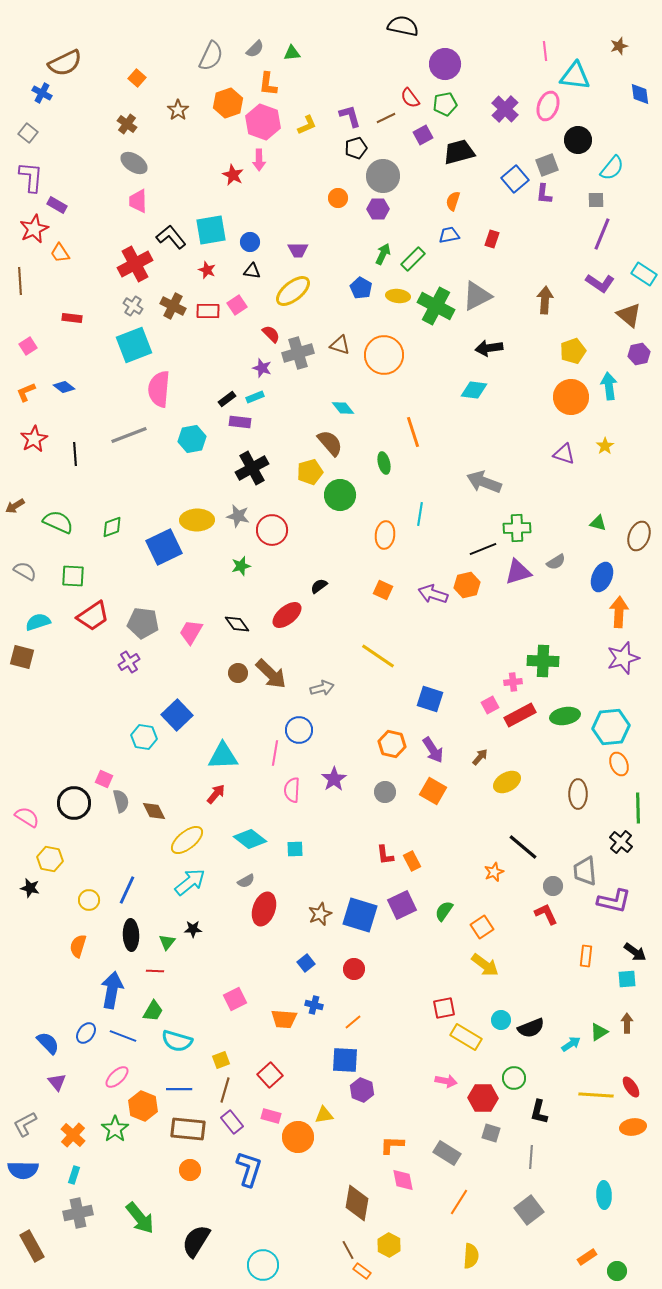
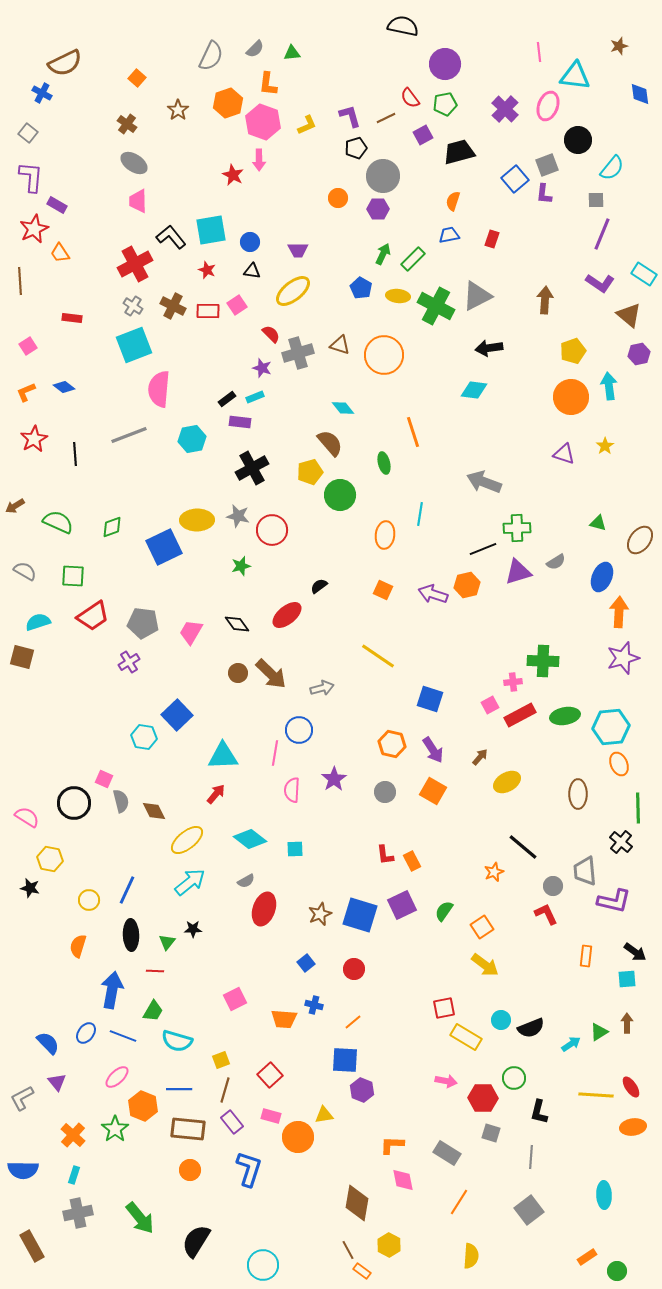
pink line at (545, 51): moved 6 px left, 1 px down
brown ellipse at (639, 536): moved 1 px right, 4 px down; rotated 16 degrees clockwise
gray L-shape at (25, 1124): moved 3 px left, 26 px up
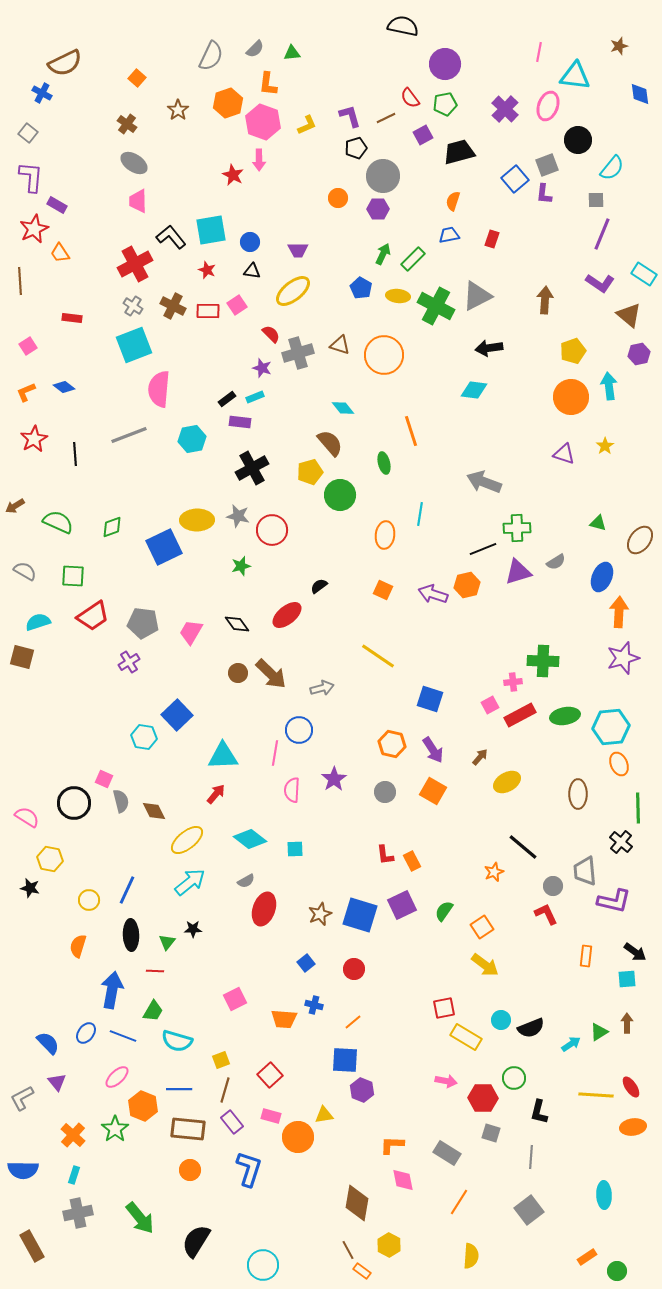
pink line at (539, 52): rotated 18 degrees clockwise
orange line at (413, 432): moved 2 px left, 1 px up
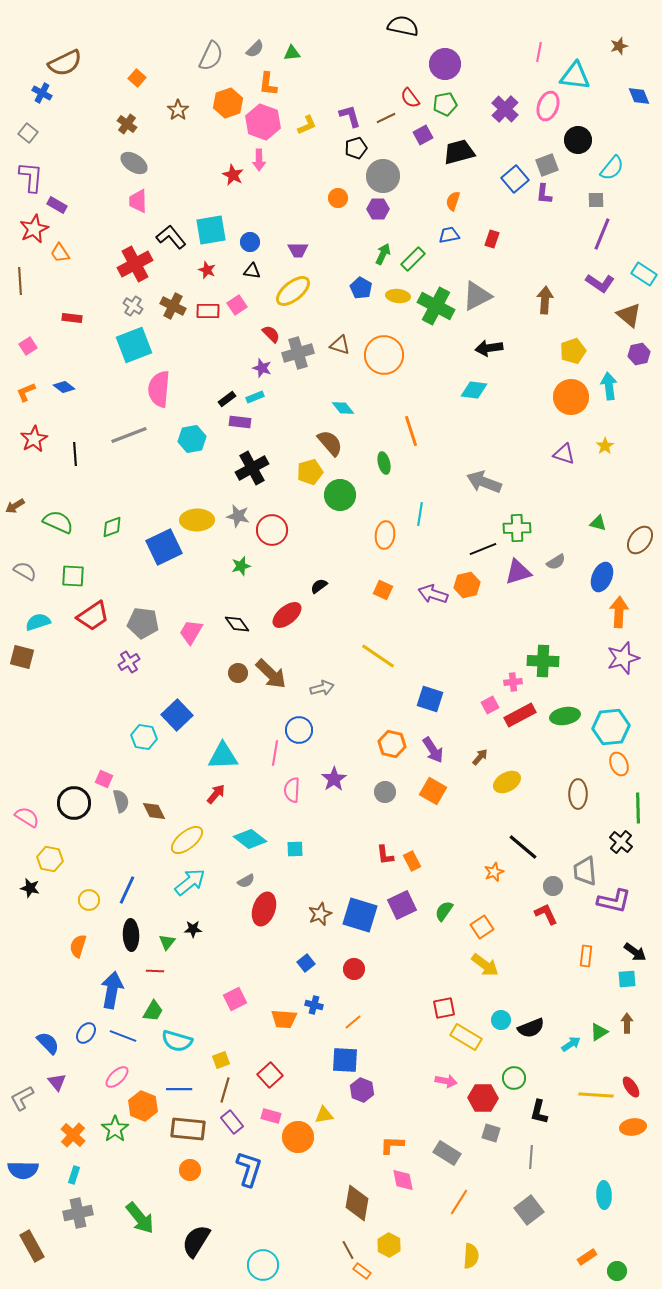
blue diamond at (640, 94): moved 1 px left, 2 px down; rotated 15 degrees counterclockwise
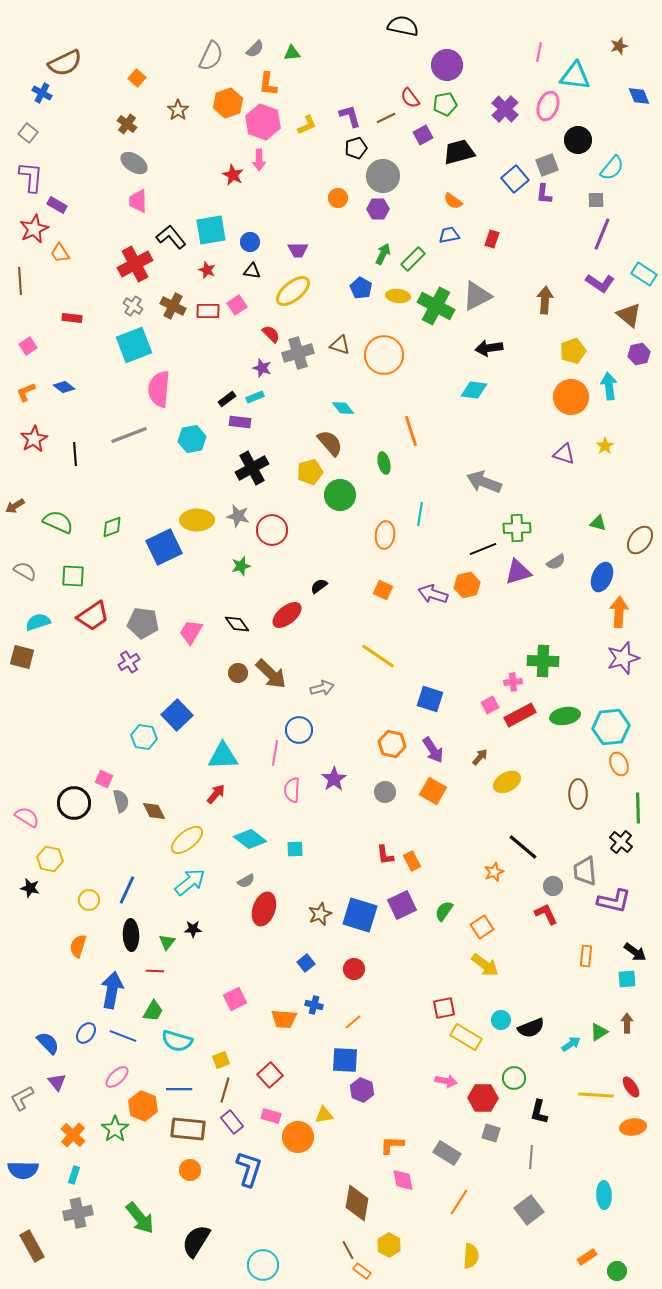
purple circle at (445, 64): moved 2 px right, 1 px down
orange semicircle at (453, 201): rotated 72 degrees counterclockwise
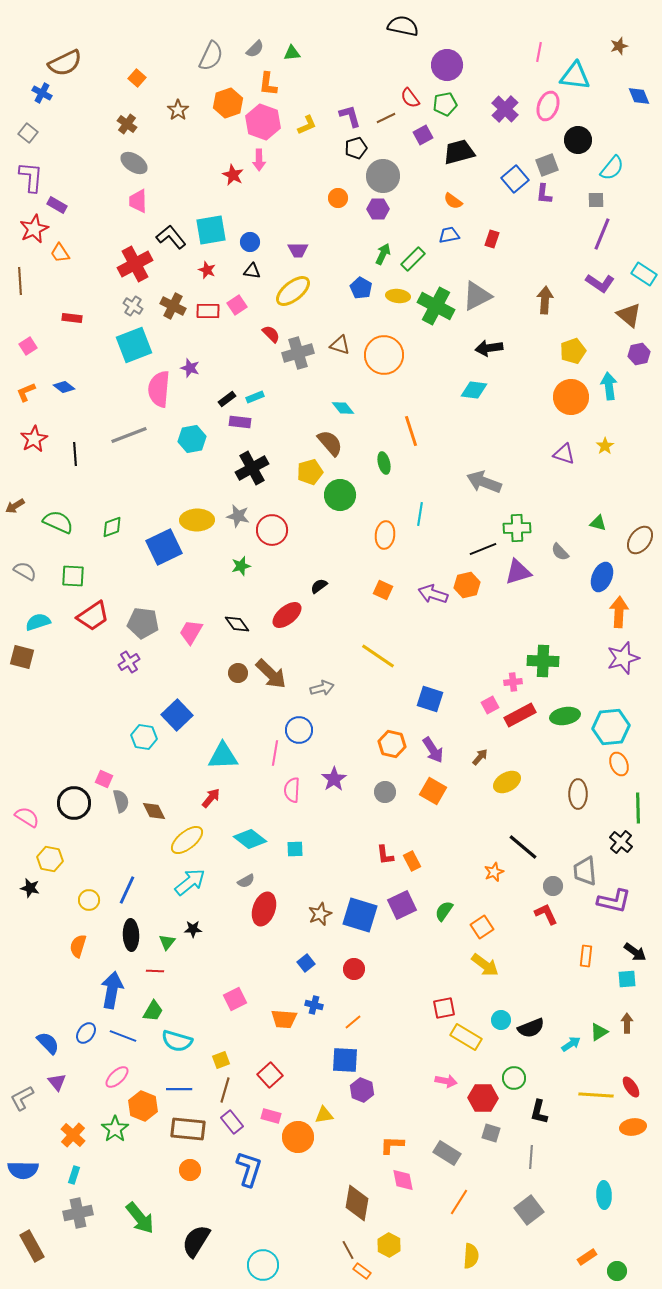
purple star at (262, 368): moved 72 px left
gray semicircle at (556, 562): moved 4 px right, 10 px up; rotated 78 degrees clockwise
red arrow at (216, 794): moved 5 px left, 4 px down
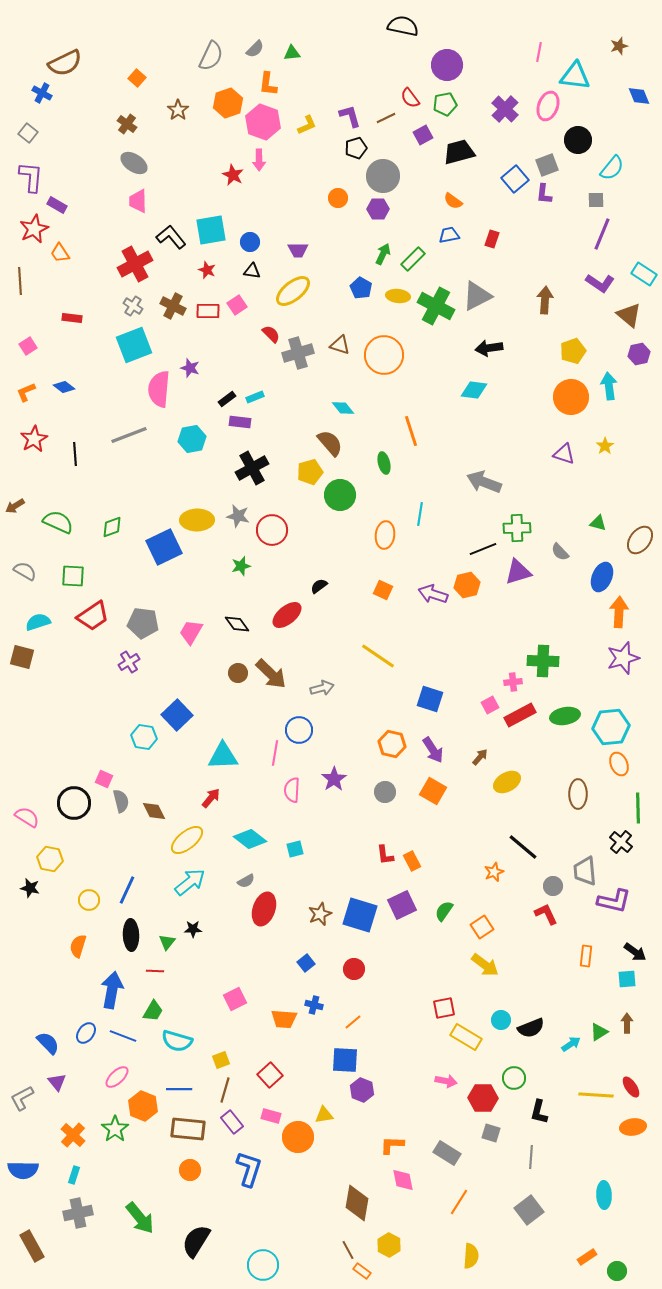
cyan square at (295, 849): rotated 12 degrees counterclockwise
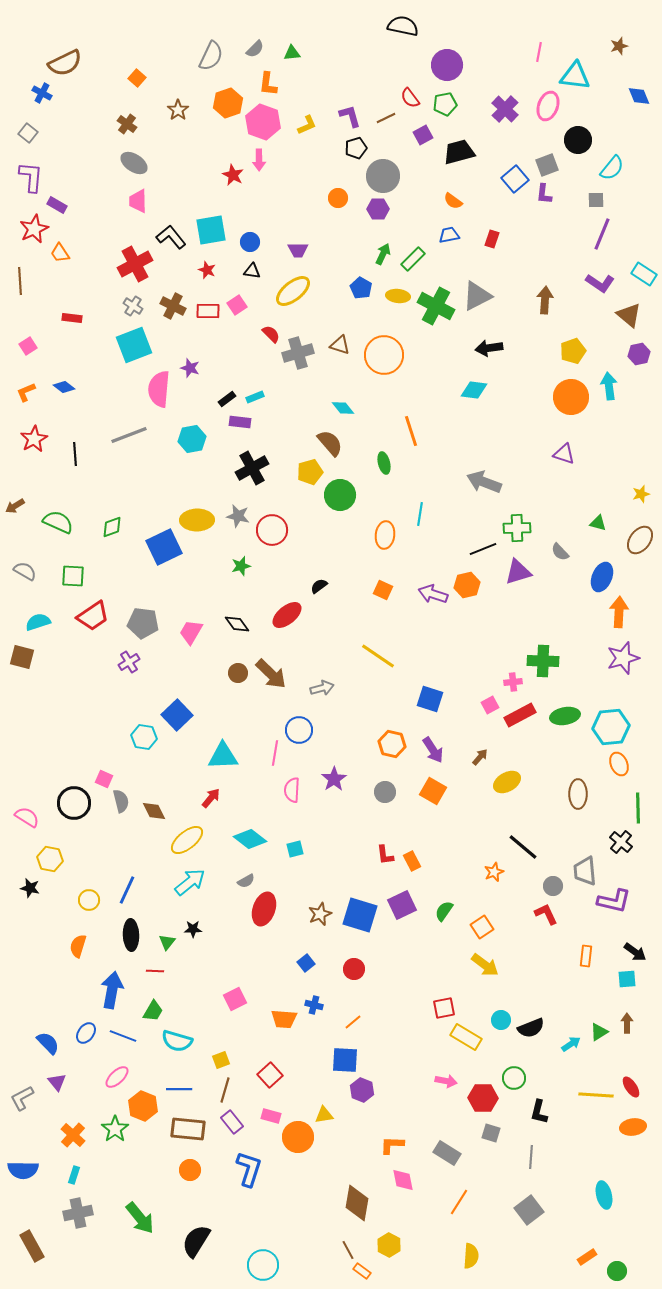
yellow star at (605, 446): moved 36 px right, 48 px down; rotated 18 degrees clockwise
cyan ellipse at (604, 1195): rotated 12 degrees counterclockwise
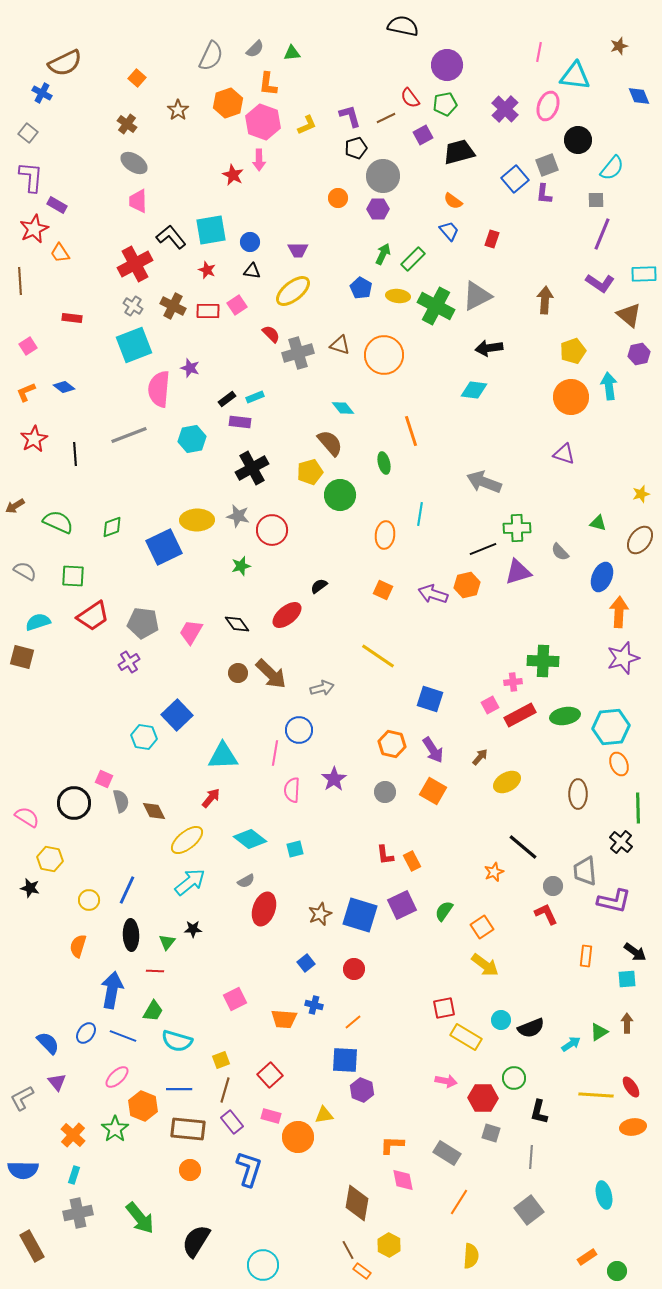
blue trapezoid at (449, 235): moved 4 px up; rotated 60 degrees clockwise
cyan rectangle at (644, 274): rotated 35 degrees counterclockwise
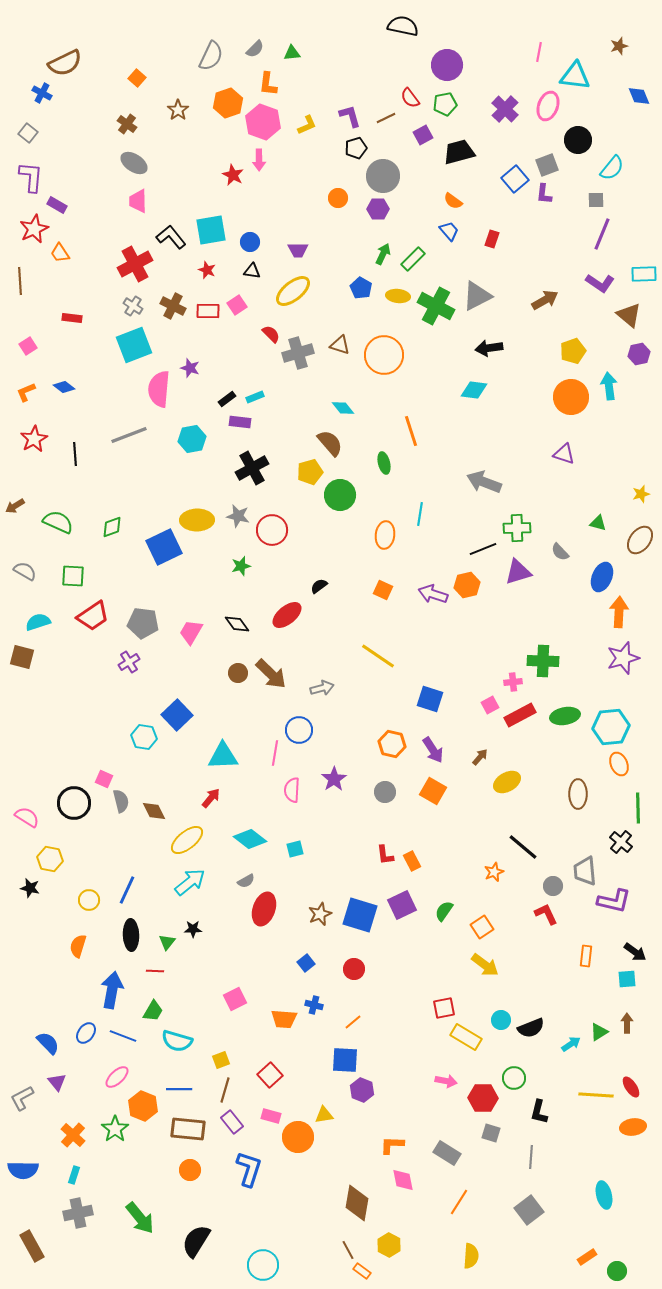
brown arrow at (545, 300): rotated 56 degrees clockwise
